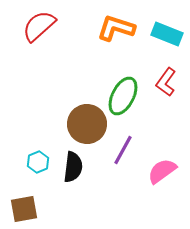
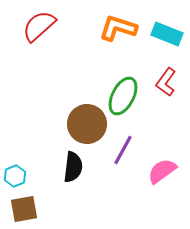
orange L-shape: moved 2 px right
cyan hexagon: moved 23 px left, 14 px down
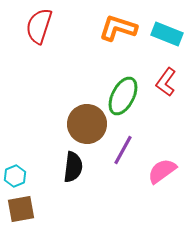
red semicircle: rotated 30 degrees counterclockwise
brown square: moved 3 px left
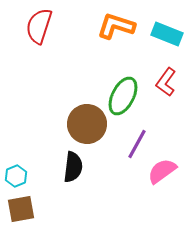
orange L-shape: moved 2 px left, 2 px up
purple line: moved 14 px right, 6 px up
cyan hexagon: moved 1 px right
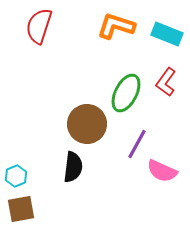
green ellipse: moved 3 px right, 3 px up
pink semicircle: rotated 120 degrees counterclockwise
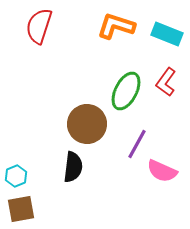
green ellipse: moved 2 px up
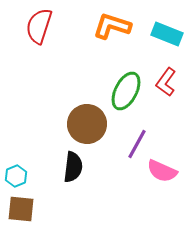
orange L-shape: moved 4 px left
brown square: rotated 16 degrees clockwise
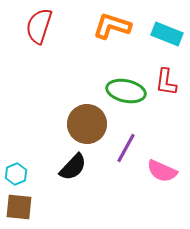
red L-shape: rotated 28 degrees counterclockwise
green ellipse: rotated 75 degrees clockwise
purple line: moved 11 px left, 4 px down
black semicircle: rotated 36 degrees clockwise
cyan hexagon: moved 2 px up
brown square: moved 2 px left, 2 px up
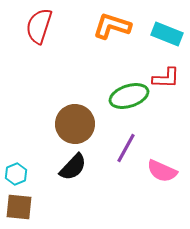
red L-shape: moved 4 px up; rotated 96 degrees counterclockwise
green ellipse: moved 3 px right, 5 px down; rotated 30 degrees counterclockwise
brown circle: moved 12 px left
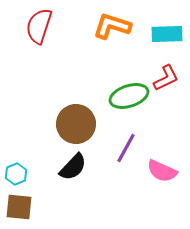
cyan rectangle: rotated 24 degrees counterclockwise
red L-shape: rotated 28 degrees counterclockwise
brown circle: moved 1 px right
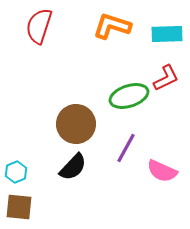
cyan hexagon: moved 2 px up
